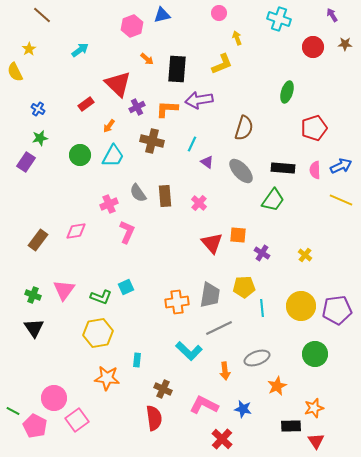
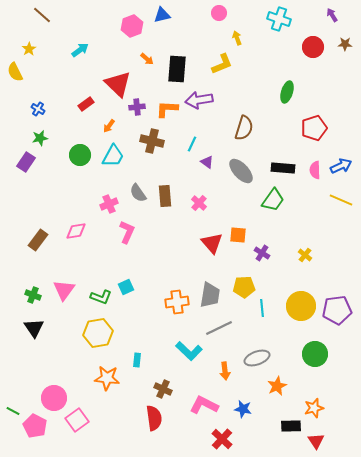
purple cross at (137, 107): rotated 21 degrees clockwise
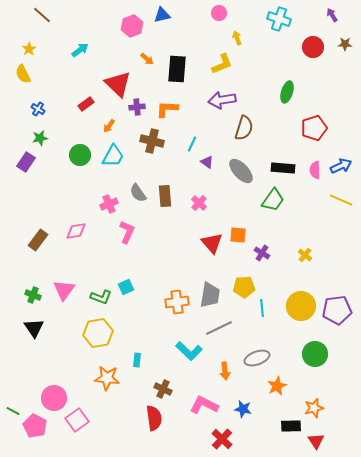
yellow semicircle at (15, 72): moved 8 px right, 2 px down
purple arrow at (199, 100): moved 23 px right
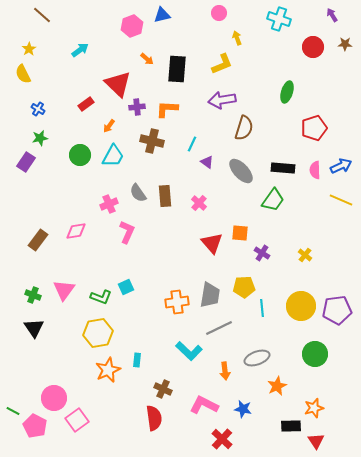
orange square at (238, 235): moved 2 px right, 2 px up
orange star at (107, 378): moved 1 px right, 8 px up; rotated 30 degrees counterclockwise
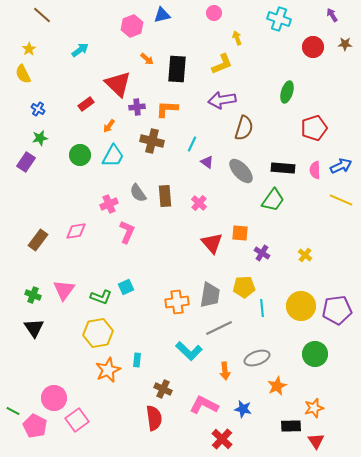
pink circle at (219, 13): moved 5 px left
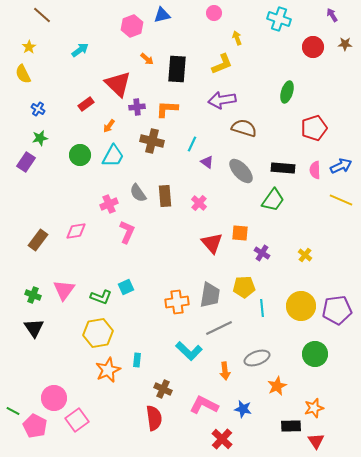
yellow star at (29, 49): moved 2 px up
brown semicircle at (244, 128): rotated 90 degrees counterclockwise
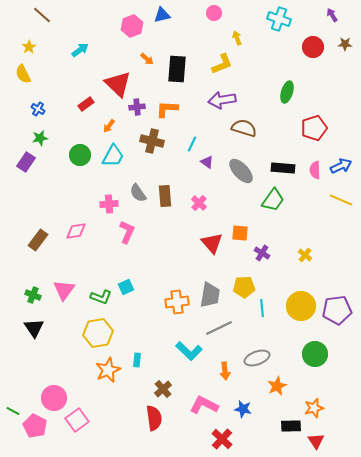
pink cross at (109, 204): rotated 18 degrees clockwise
brown cross at (163, 389): rotated 24 degrees clockwise
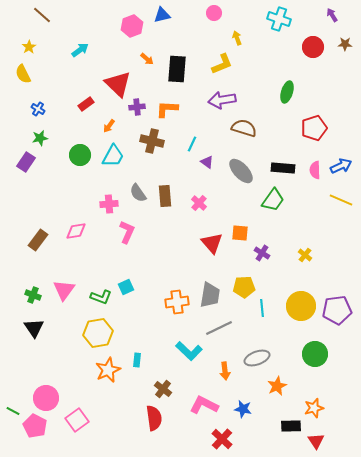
brown cross at (163, 389): rotated 12 degrees counterclockwise
pink circle at (54, 398): moved 8 px left
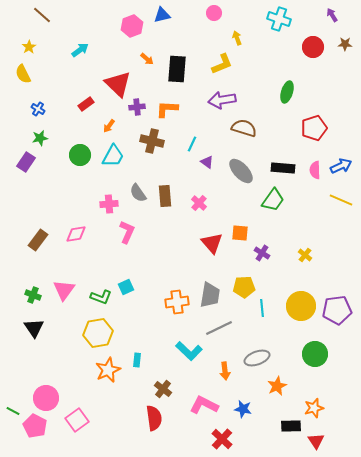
pink diamond at (76, 231): moved 3 px down
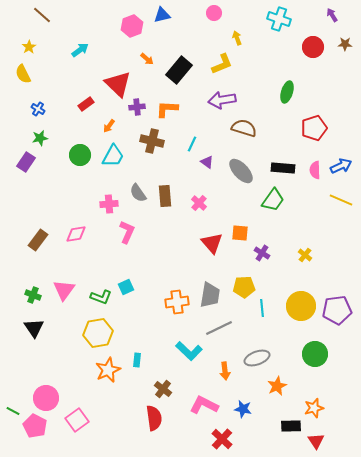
black rectangle at (177, 69): moved 2 px right, 1 px down; rotated 36 degrees clockwise
